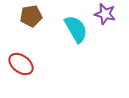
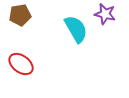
brown pentagon: moved 11 px left, 1 px up
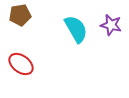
purple star: moved 6 px right, 11 px down
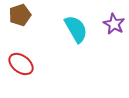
brown pentagon: rotated 10 degrees counterclockwise
purple star: moved 3 px right, 1 px up; rotated 15 degrees clockwise
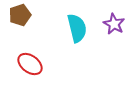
cyan semicircle: moved 1 px right, 1 px up; rotated 16 degrees clockwise
red ellipse: moved 9 px right
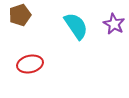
cyan semicircle: moved 1 px left, 2 px up; rotated 20 degrees counterclockwise
red ellipse: rotated 50 degrees counterclockwise
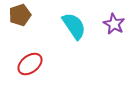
cyan semicircle: moved 2 px left
red ellipse: rotated 25 degrees counterclockwise
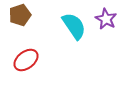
purple star: moved 8 px left, 5 px up
red ellipse: moved 4 px left, 4 px up
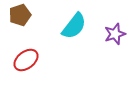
purple star: moved 9 px right, 15 px down; rotated 25 degrees clockwise
cyan semicircle: rotated 72 degrees clockwise
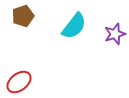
brown pentagon: moved 3 px right, 1 px down
red ellipse: moved 7 px left, 22 px down
